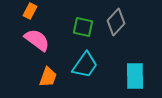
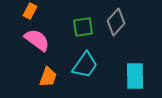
green square: rotated 20 degrees counterclockwise
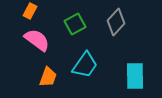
green square: moved 8 px left, 3 px up; rotated 20 degrees counterclockwise
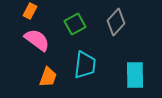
cyan trapezoid: rotated 28 degrees counterclockwise
cyan rectangle: moved 1 px up
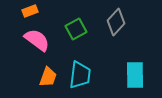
orange rectangle: rotated 42 degrees clockwise
green square: moved 1 px right, 5 px down
cyan trapezoid: moved 5 px left, 10 px down
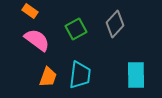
orange rectangle: rotated 56 degrees clockwise
gray diamond: moved 1 px left, 2 px down
cyan rectangle: moved 1 px right
